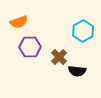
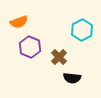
cyan hexagon: moved 1 px left, 1 px up
purple hexagon: rotated 25 degrees clockwise
black semicircle: moved 5 px left, 7 px down
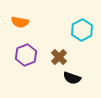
orange semicircle: moved 1 px right; rotated 30 degrees clockwise
purple hexagon: moved 4 px left, 8 px down; rotated 15 degrees clockwise
black semicircle: rotated 12 degrees clockwise
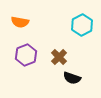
cyan hexagon: moved 5 px up
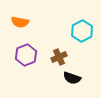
cyan hexagon: moved 6 px down
brown cross: rotated 21 degrees clockwise
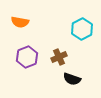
cyan hexagon: moved 2 px up
purple hexagon: moved 1 px right, 2 px down
black semicircle: moved 1 px down
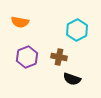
cyan hexagon: moved 5 px left, 1 px down
brown cross: rotated 35 degrees clockwise
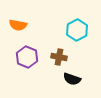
orange semicircle: moved 2 px left, 3 px down
purple hexagon: rotated 15 degrees counterclockwise
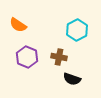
orange semicircle: rotated 24 degrees clockwise
